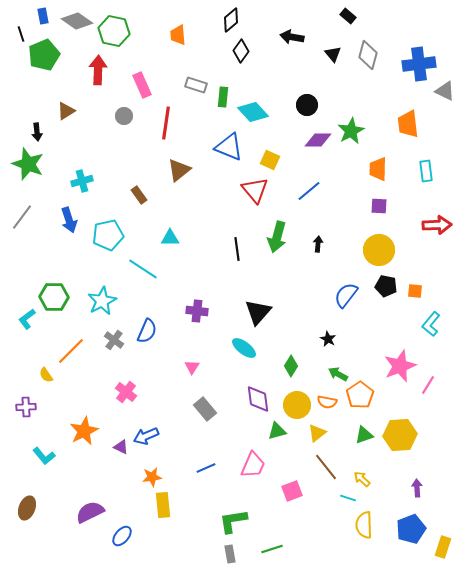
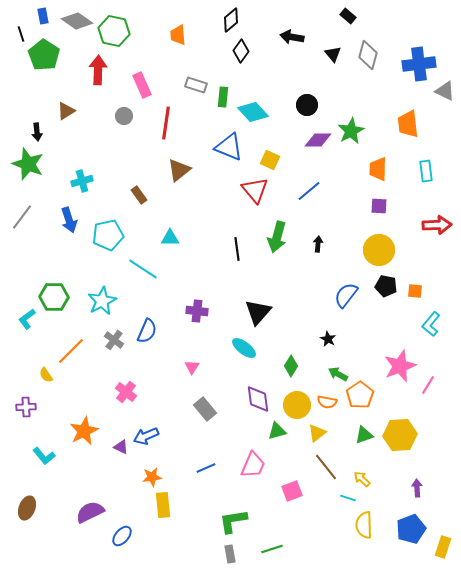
green pentagon at (44, 55): rotated 16 degrees counterclockwise
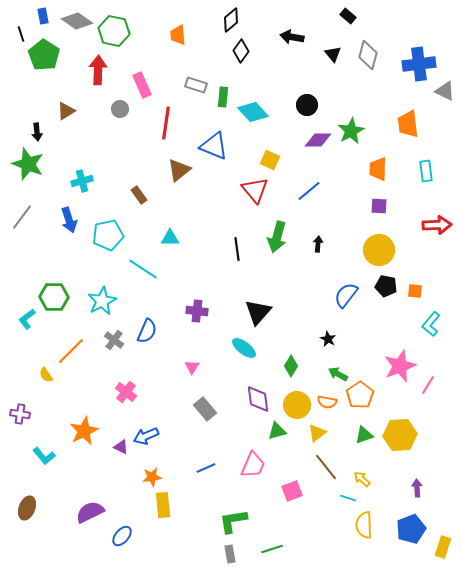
gray circle at (124, 116): moved 4 px left, 7 px up
blue triangle at (229, 147): moved 15 px left, 1 px up
purple cross at (26, 407): moved 6 px left, 7 px down; rotated 12 degrees clockwise
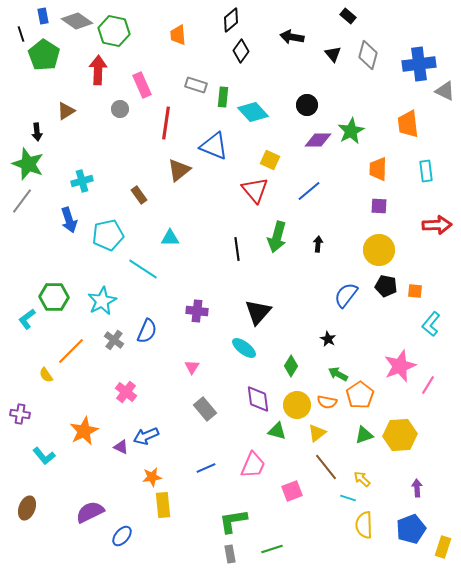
gray line at (22, 217): moved 16 px up
green triangle at (277, 431): rotated 30 degrees clockwise
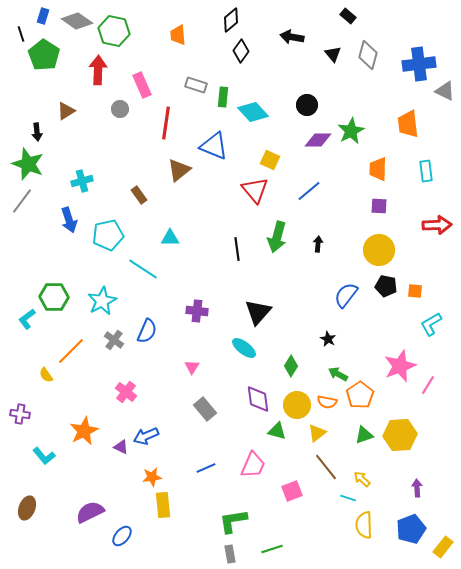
blue rectangle at (43, 16): rotated 28 degrees clockwise
cyan L-shape at (431, 324): rotated 20 degrees clockwise
yellow rectangle at (443, 547): rotated 20 degrees clockwise
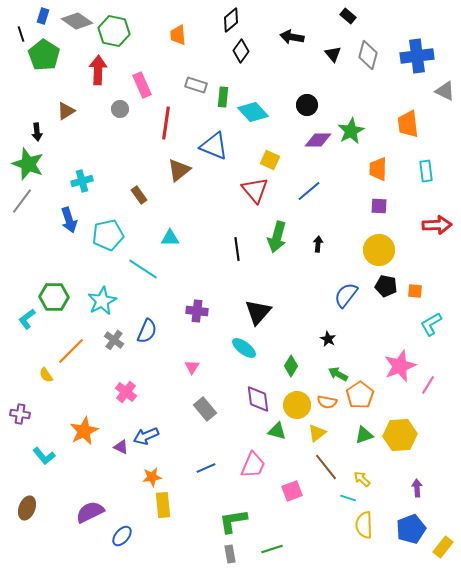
blue cross at (419, 64): moved 2 px left, 8 px up
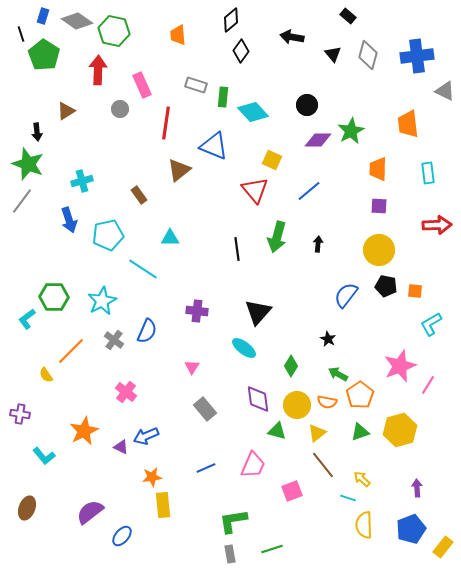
yellow square at (270, 160): moved 2 px right
cyan rectangle at (426, 171): moved 2 px right, 2 px down
green triangle at (364, 435): moved 4 px left, 3 px up
yellow hexagon at (400, 435): moved 5 px up; rotated 12 degrees counterclockwise
brown line at (326, 467): moved 3 px left, 2 px up
purple semicircle at (90, 512): rotated 12 degrees counterclockwise
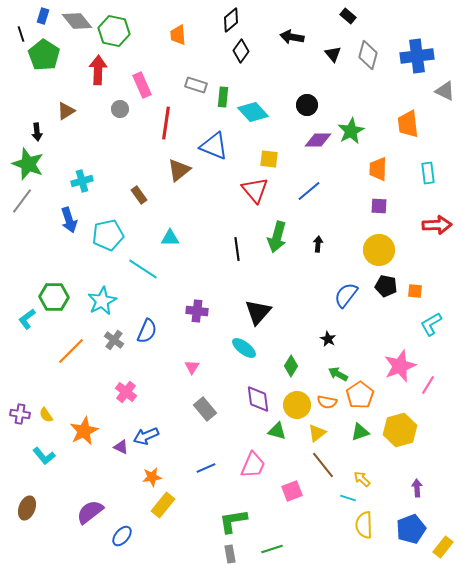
gray diamond at (77, 21): rotated 16 degrees clockwise
yellow square at (272, 160): moved 3 px left, 1 px up; rotated 18 degrees counterclockwise
yellow semicircle at (46, 375): moved 40 px down
yellow rectangle at (163, 505): rotated 45 degrees clockwise
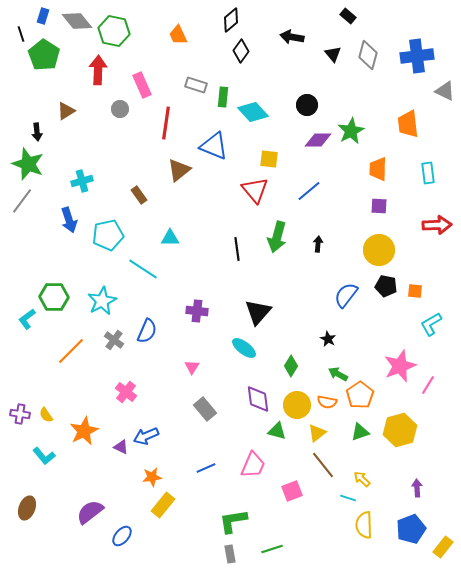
orange trapezoid at (178, 35): rotated 20 degrees counterclockwise
